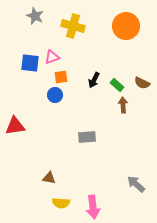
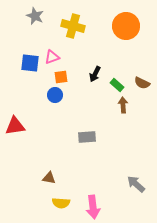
black arrow: moved 1 px right, 6 px up
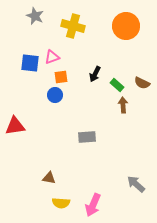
pink arrow: moved 2 px up; rotated 30 degrees clockwise
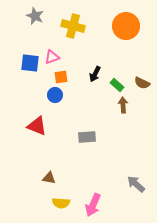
red triangle: moved 22 px right; rotated 30 degrees clockwise
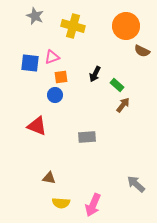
brown semicircle: moved 32 px up
brown arrow: rotated 42 degrees clockwise
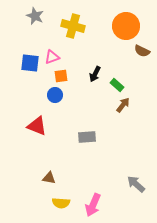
orange square: moved 1 px up
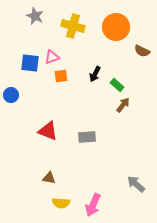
orange circle: moved 10 px left, 1 px down
blue circle: moved 44 px left
red triangle: moved 11 px right, 5 px down
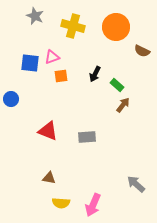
blue circle: moved 4 px down
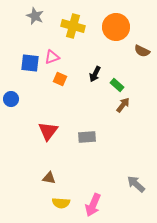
orange square: moved 1 px left, 3 px down; rotated 32 degrees clockwise
red triangle: rotated 45 degrees clockwise
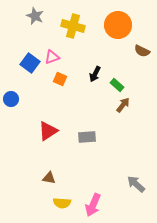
orange circle: moved 2 px right, 2 px up
blue square: rotated 30 degrees clockwise
red triangle: rotated 20 degrees clockwise
yellow semicircle: moved 1 px right
